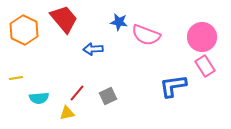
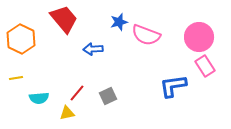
blue star: rotated 24 degrees counterclockwise
orange hexagon: moved 3 px left, 9 px down
pink circle: moved 3 px left
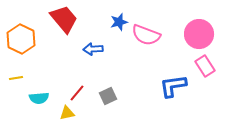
pink circle: moved 3 px up
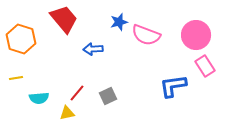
pink circle: moved 3 px left, 1 px down
orange hexagon: rotated 8 degrees counterclockwise
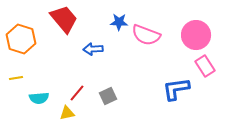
blue star: rotated 18 degrees clockwise
blue L-shape: moved 3 px right, 3 px down
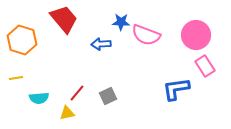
blue star: moved 2 px right
orange hexagon: moved 1 px right, 1 px down
blue arrow: moved 8 px right, 5 px up
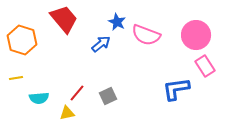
blue star: moved 4 px left; rotated 24 degrees clockwise
blue arrow: rotated 144 degrees clockwise
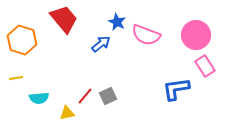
red line: moved 8 px right, 3 px down
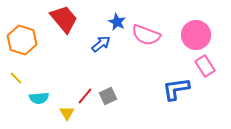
yellow line: rotated 56 degrees clockwise
yellow triangle: rotated 49 degrees counterclockwise
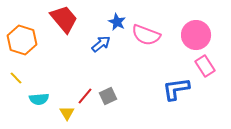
cyan semicircle: moved 1 px down
